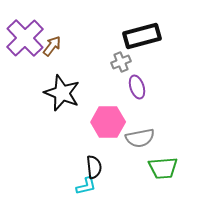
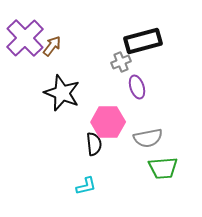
black rectangle: moved 1 px right, 5 px down
gray semicircle: moved 8 px right
black semicircle: moved 23 px up
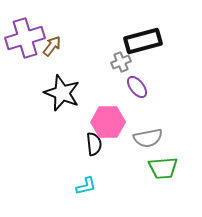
purple cross: rotated 27 degrees clockwise
purple ellipse: rotated 20 degrees counterclockwise
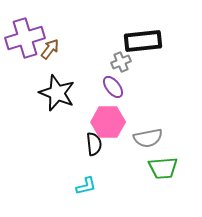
black rectangle: rotated 9 degrees clockwise
brown arrow: moved 2 px left, 3 px down
purple ellipse: moved 24 px left
black star: moved 5 px left
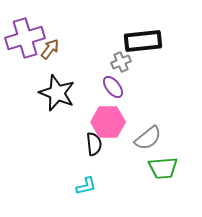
gray semicircle: rotated 28 degrees counterclockwise
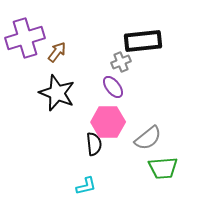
brown arrow: moved 7 px right, 3 px down
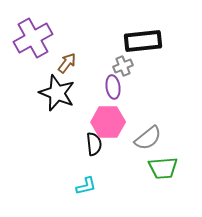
purple cross: moved 8 px right; rotated 12 degrees counterclockwise
brown arrow: moved 10 px right, 11 px down
gray cross: moved 2 px right, 4 px down
purple ellipse: rotated 30 degrees clockwise
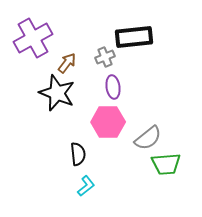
black rectangle: moved 9 px left, 4 px up
gray cross: moved 18 px left, 9 px up
black semicircle: moved 16 px left, 10 px down
green trapezoid: moved 3 px right, 4 px up
cyan L-shape: rotated 25 degrees counterclockwise
